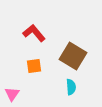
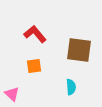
red L-shape: moved 1 px right, 1 px down
brown square: moved 6 px right, 6 px up; rotated 24 degrees counterclockwise
pink triangle: rotated 21 degrees counterclockwise
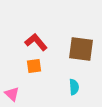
red L-shape: moved 1 px right, 8 px down
brown square: moved 2 px right, 1 px up
cyan semicircle: moved 3 px right
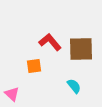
red L-shape: moved 14 px right
brown square: rotated 8 degrees counterclockwise
cyan semicircle: moved 1 px up; rotated 35 degrees counterclockwise
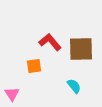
pink triangle: rotated 14 degrees clockwise
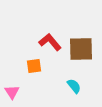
pink triangle: moved 2 px up
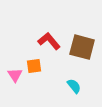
red L-shape: moved 1 px left, 1 px up
brown square: moved 1 px right, 2 px up; rotated 16 degrees clockwise
pink triangle: moved 3 px right, 17 px up
